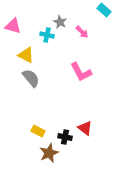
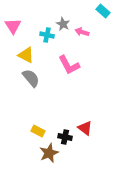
cyan rectangle: moved 1 px left, 1 px down
gray star: moved 3 px right, 2 px down
pink triangle: rotated 42 degrees clockwise
pink arrow: rotated 152 degrees clockwise
pink L-shape: moved 12 px left, 7 px up
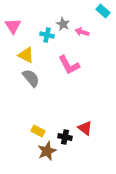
brown star: moved 2 px left, 2 px up
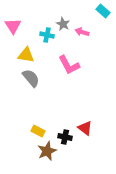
yellow triangle: rotated 18 degrees counterclockwise
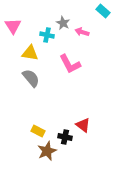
gray star: moved 1 px up
yellow triangle: moved 4 px right, 2 px up
pink L-shape: moved 1 px right, 1 px up
red triangle: moved 2 px left, 3 px up
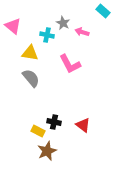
pink triangle: rotated 18 degrees counterclockwise
black cross: moved 11 px left, 15 px up
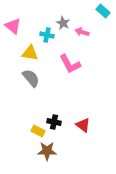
brown star: rotated 24 degrees clockwise
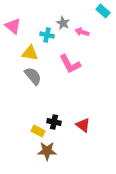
gray semicircle: moved 2 px right, 2 px up
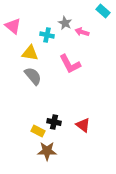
gray star: moved 2 px right
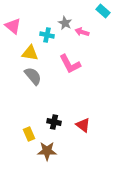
yellow rectangle: moved 9 px left, 3 px down; rotated 40 degrees clockwise
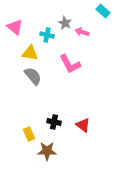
pink triangle: moved 2 px right, 1 px down
